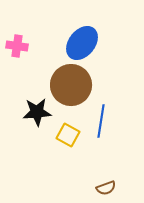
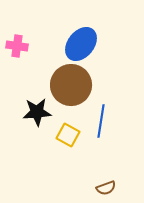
blue ellipse: moved 1 px left, 1 px down
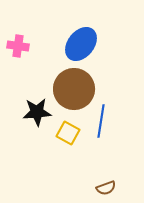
pink cross: moved 1 px right
brown circle: moved 3 px right, 4 px down
yellow square: moved 2 px up
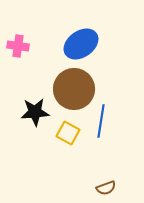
blue ellipse: rotated 16 degrees clockwise
black star: moved 2 px left
